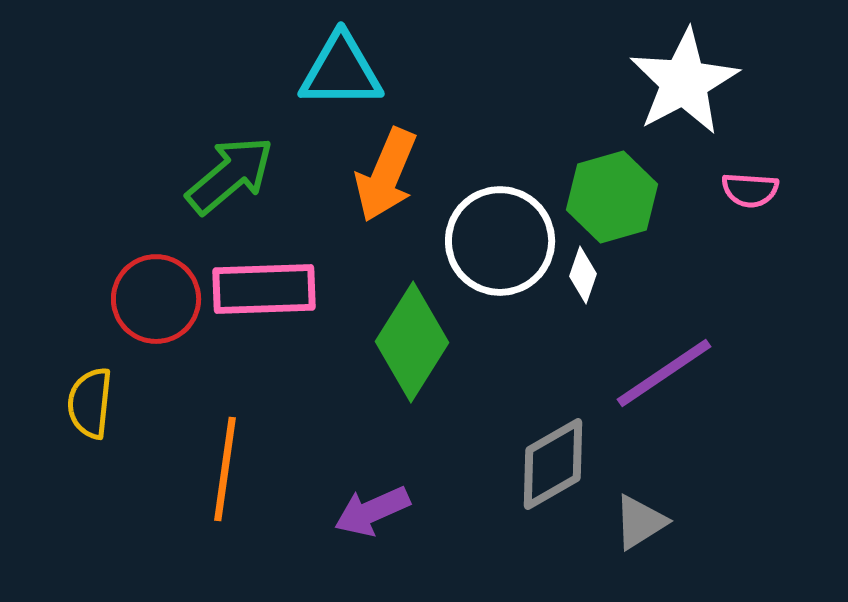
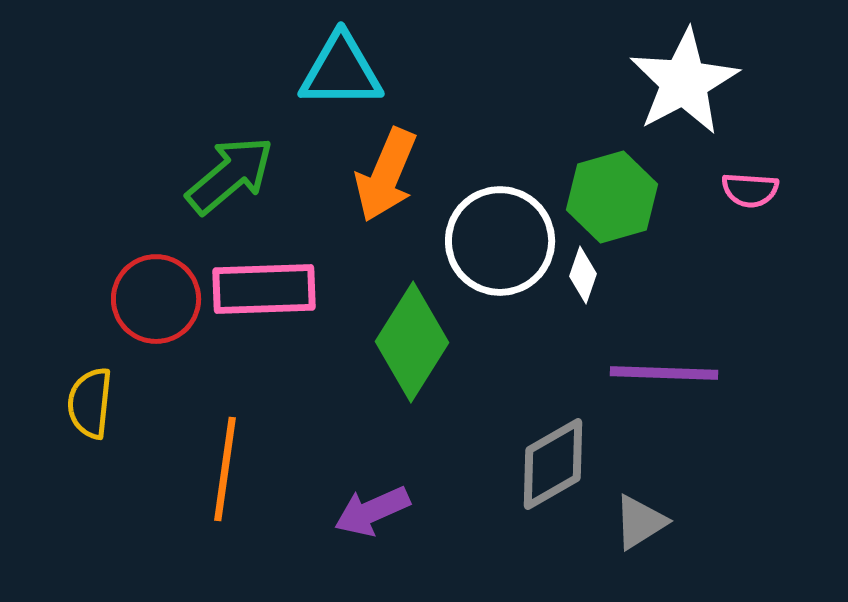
purple line: rotated 36 degrees clockwise
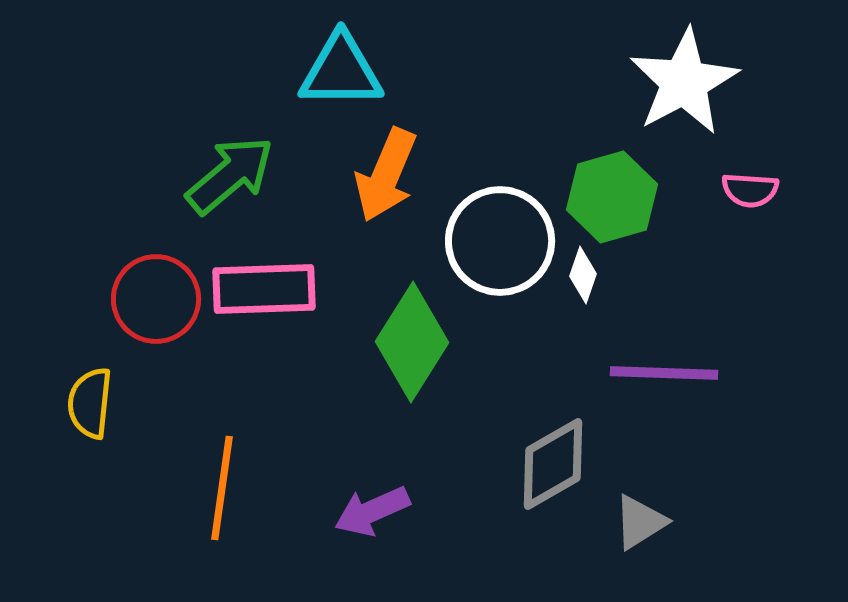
orange line: moved 3 px left, 19 px down
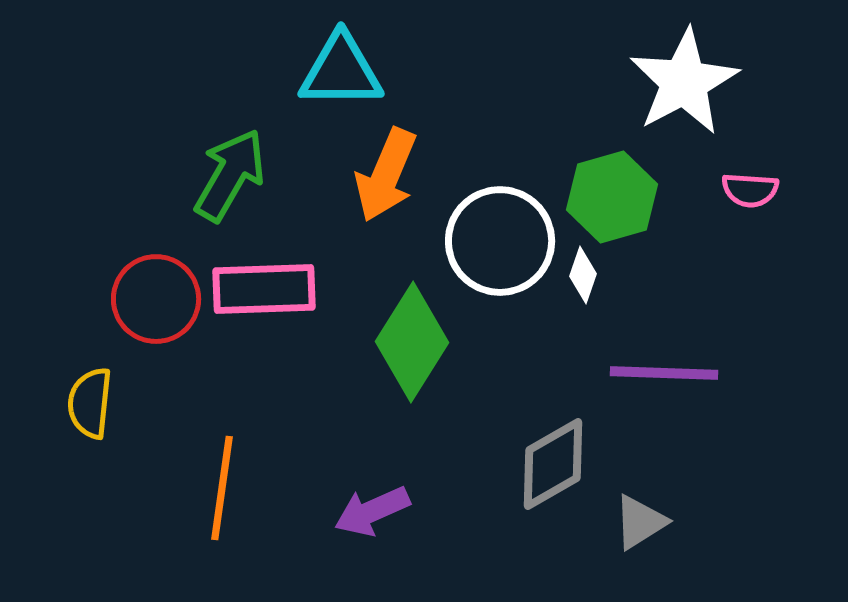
green arrow: rotated 20 degrees counterclockwise
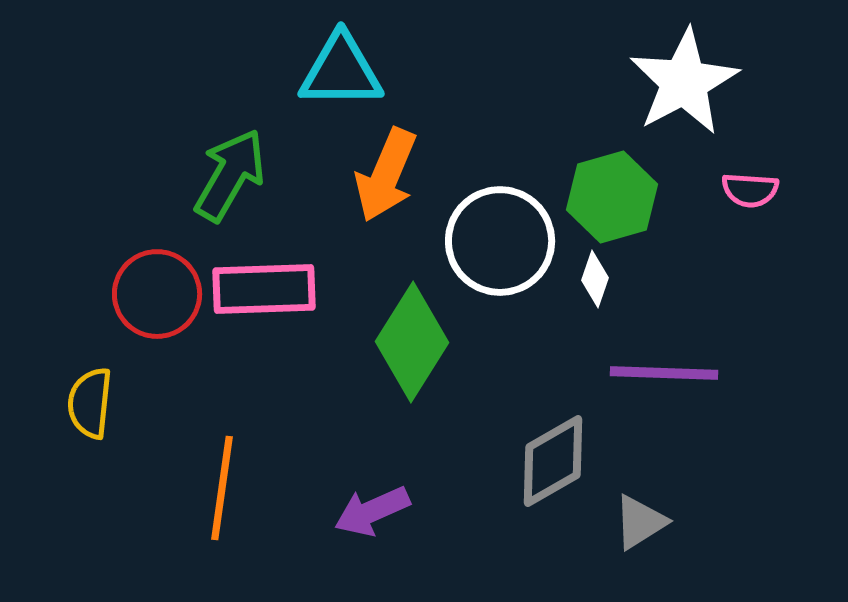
white diamond: moved 12 px right, 4 px down
red circle: moved 1 px right, 5 px up
gray diamond: moved 3 px up
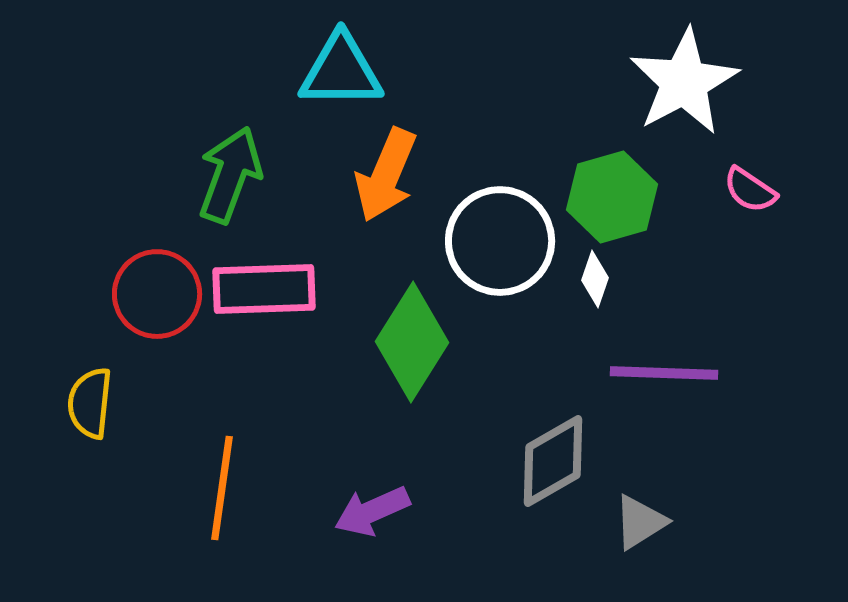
green arrow: rotated 10 degrees counterclockwise
pink semicircle: rotated 30 degrees clockwise
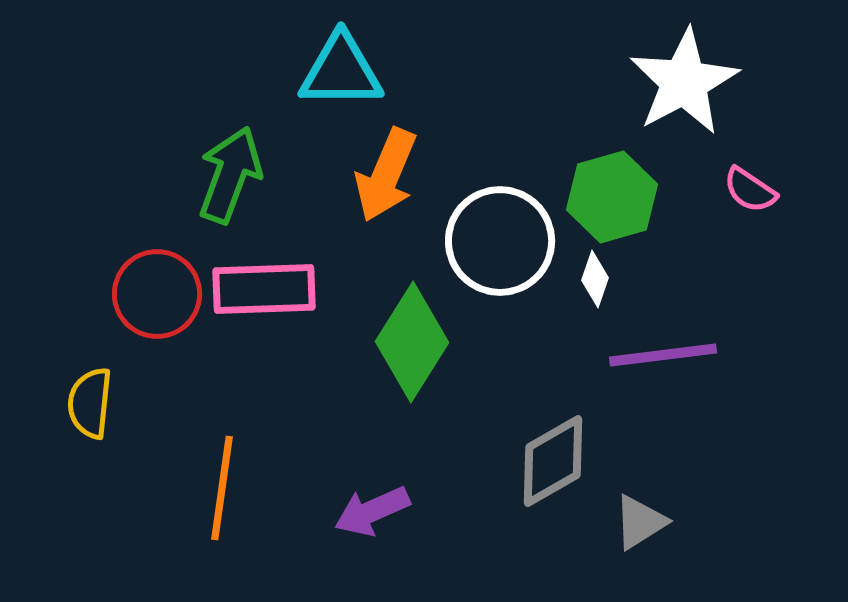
purple line: moved 1 px left, 18 px up; rotated 9 degrees counterclockwise
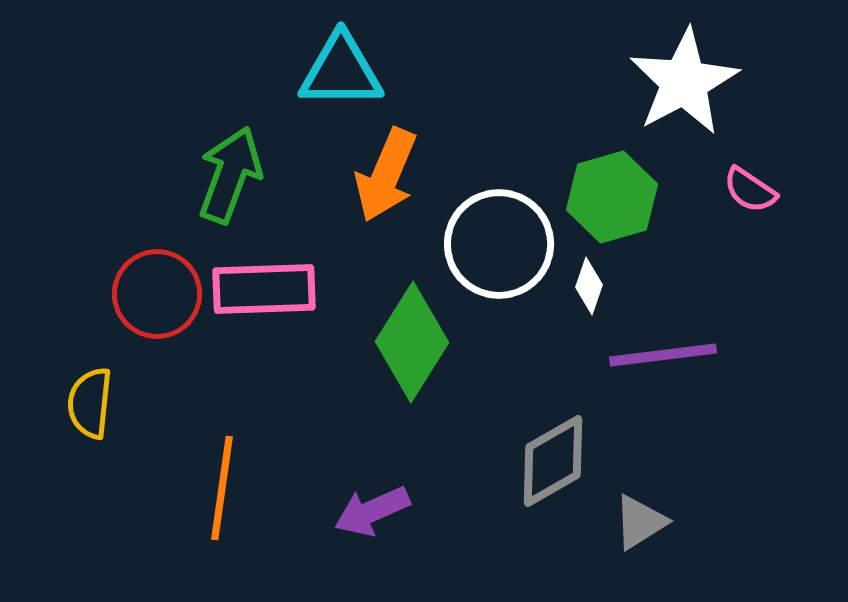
white circle: moved 1 px left, 3 px down
white diamond: moved 6 px left, 7 px down
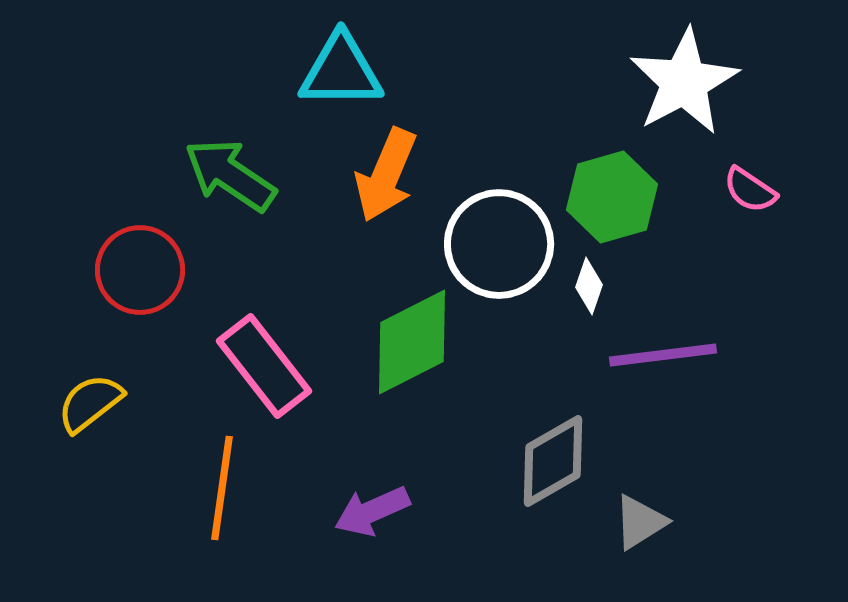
green arrow: rotated 76 degrees counterclockwise
pink rectangle: moved 77 px down; rotated 54 degrees clockwise
red circle: moved 17 px left, 24 px up
green diamond: rotated 31 degrees clockwise
yellow semicircle: rotated 46 degrees clockwise
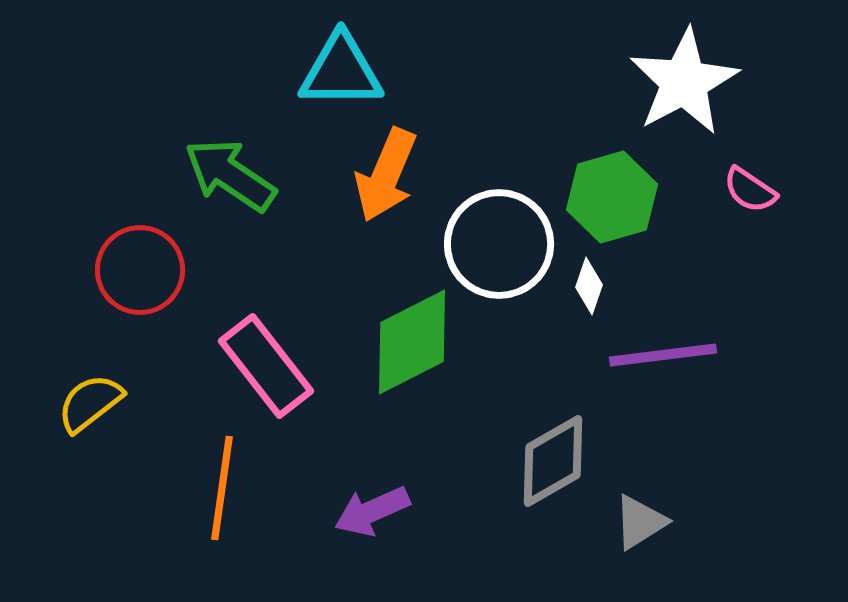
pink rectangle: moved 2 px right
